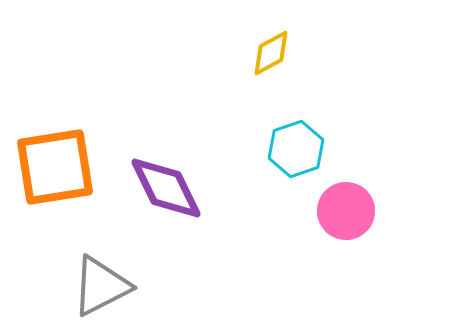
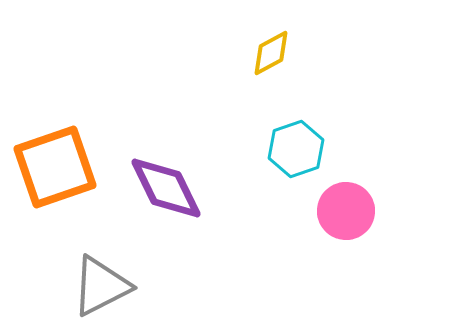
orange square: rotated 10 degrees counterclockwise
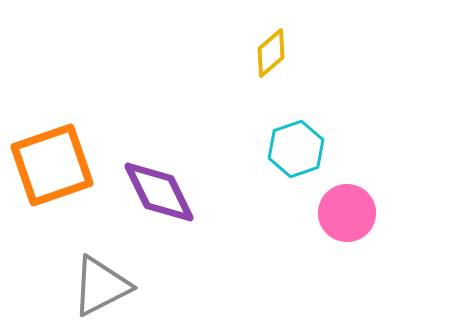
yellow diamond: rotated 12 degrees counterclockwise
orange square: moved 3 px left, 2 px up
purple diamond: moved 7 px left, 4 px down
pink circle: moved 1 px right, 2 px down
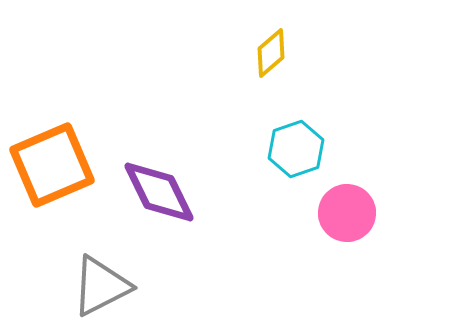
orange square: rotated 4 degrees counterclockwise
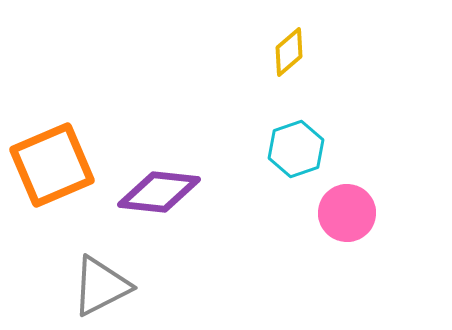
yellow diamond: moved 18 px right, 1 px up
purple diamond: rotated 58 degrees counterclockwise
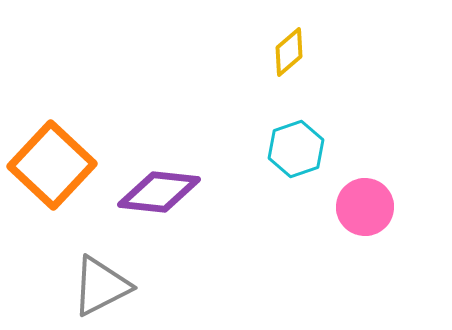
orange square: rotated 24 degrees counterclockwise
pink circle: moved 18 px right, 6 px up
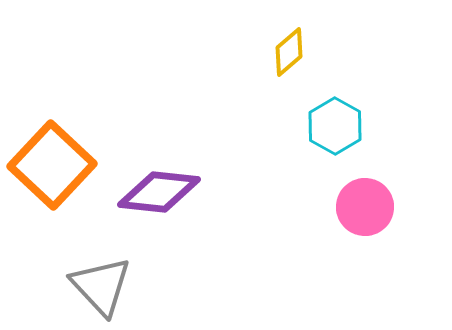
cyan hexagon: moved 39 px right, 23 px up; rotated 12 degrees counterclockwise
gray triangle: rotated 46 degrees counterclockwise
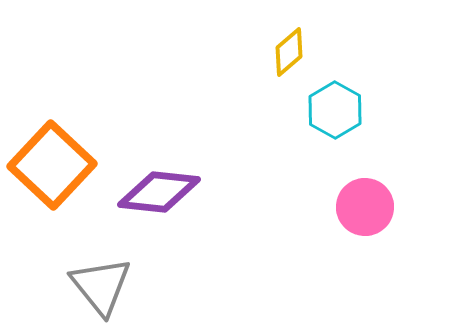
cyan hexagon: moved 16 px up
gray triangle: rotated 4 degrees clockwise
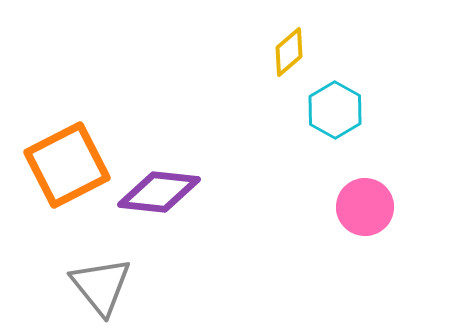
orange square: moved 15 px right; rotated 20 degrees clockwise
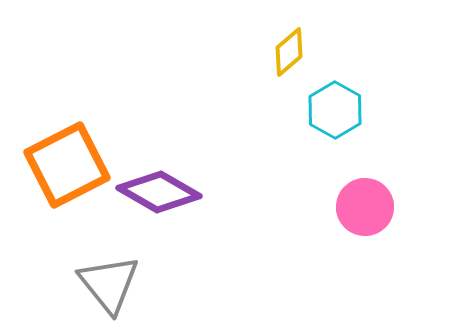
purple diamond: rotated 24 degrees clockwise
gray triangle: moved 8 px right, 2 px up
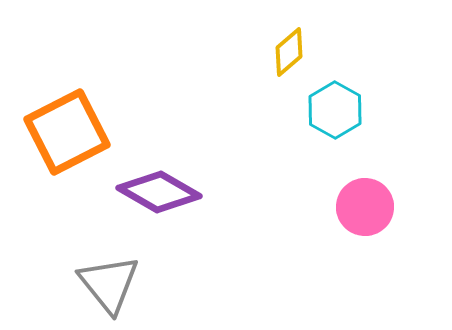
orange square: moved 33 px up
